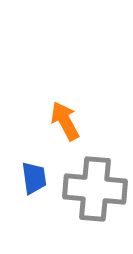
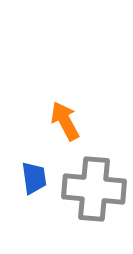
gray cross: moved 1 px left
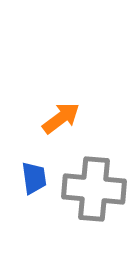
orange arrow: moved 4 px left, 3 px up; rotated 81 degrees clockwise
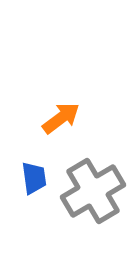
gray cross: moved 1 px left, 2 px down; rotated 36 degrees counterclockwise
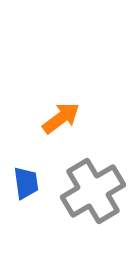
blue trapezoid: moved 8 px left, 5 px down
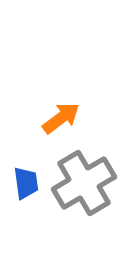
gray cross: moved 9 px left, 8 px up
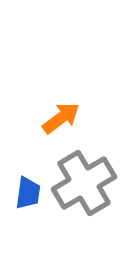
blue trapezoid: moved 2 px right, 10 px down; rotated 16 degrees clockwise
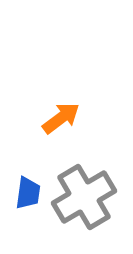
gray cross: moved 14 px down
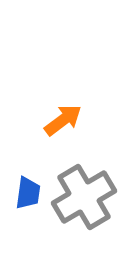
orange arrow: moved 2 px right, 2 px down
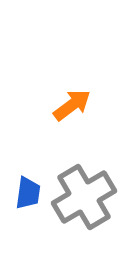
orange arrow: moved 9 px right, 15 px up
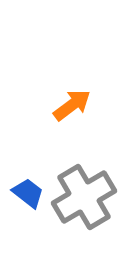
blue trapezoid: rotated 60 degrees counterclockwise
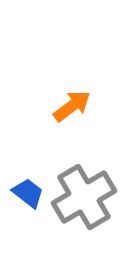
orange arrow: moved 1 px down
